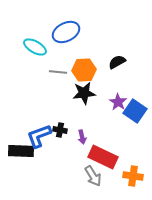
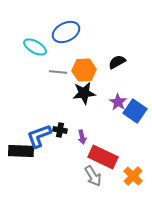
orange cross: rotated 36 degrees clockwise
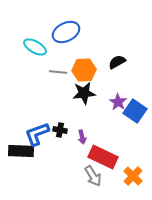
blue L-shape: moved 2 px left, 2 px up
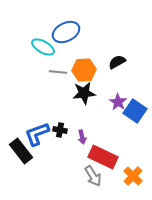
cyan ellipse: moved 8 px right
black rectangle: rotated 50 degrees clockwise
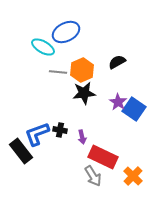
orange hexagon: moved 2 px left; rotated 20 degrees counterclockwise
blue square: moved 1 px left, 2 px up
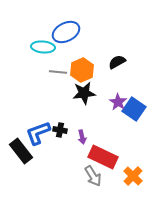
cyan ellipse: rotated 25 degrees counterclockwise
blue L-shape: moved 1 px right, 1 px up
